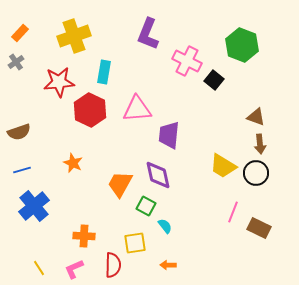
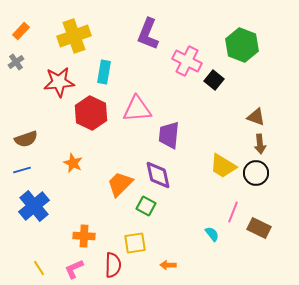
orange rectangle: moved 1 px right, 2 px up
red hexagon: moved 1 px right, 3 px down
brown semicircle: moved 7 px right, 7 px down
orange trapezoid: rotated 16 degrees clockwise
cyan semicircle: moved 47 px right, 8 px down
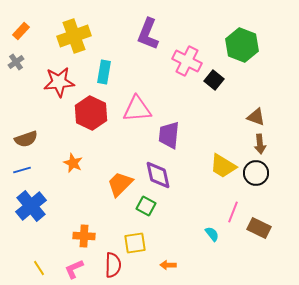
blue cross: moved 3 px left
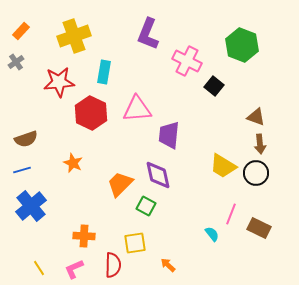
black square: moved 6 px down
pink line: moved 2 px left, 2 px down
orange arrow: rotated 42 degrees clockwise
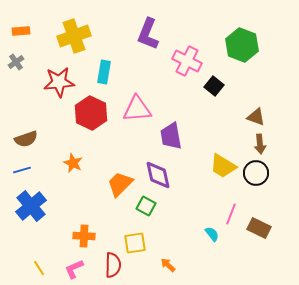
orange rectangle: rotated 42 degrees clockwise
purple trapezoid: moved 2 px right, 1 px down; rotated 16 degrees counterclockwise
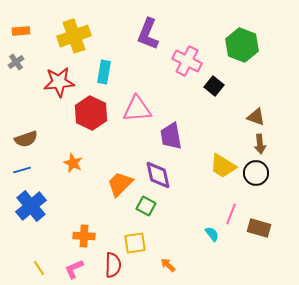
brown rectangle: rotated 10 degrees counterclockwise
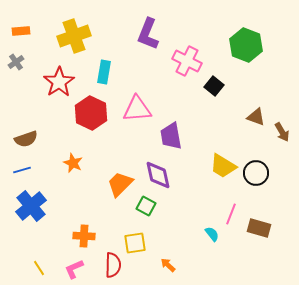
green hexagon: moved 4 px right
red star: rotated 28 degrees counterclockwise
brown arrow: moved 22 px right, 12 px up; rotated 24 degrees counterclockwise
